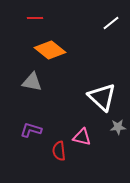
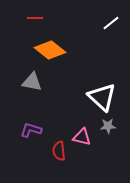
gray star: moved 10 px left, 1 px up
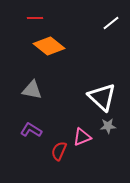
orange diamond: moved 1 px left, 4 px up
gray triangle: moved 8 px down
purple L-shape: rotated 15 degrees clockwise
pink triangle: rotated 36 degrees counterclockwise
red semicircle: rotated 30 degrees clockwise
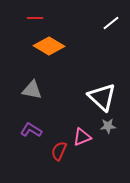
orange diamond: rotated 8 degrees counterclockwise
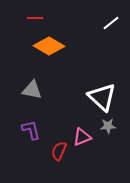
purple L-shape: rotated 45 degrees clockwise
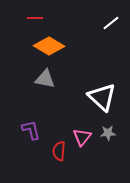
gray triangle: moved 13 px right, 11 px up
gray star: moved 7 px down
pink triangle: rotated 30 degrees counterclockwise
red semicircle: rotated 18 degrees counterclockwise
